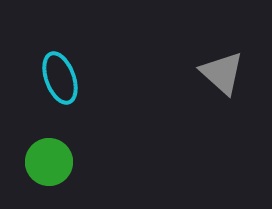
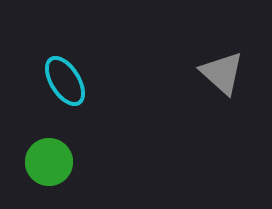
cyan ellipse: moved 5 px right, 3 px down; rotated 12 degrees counterclockwise
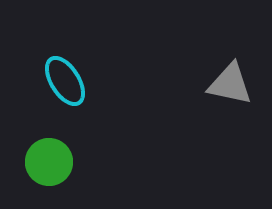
gray triangle: moved 8 px right, 11 px down; rotated 30 degrees counterclockwise
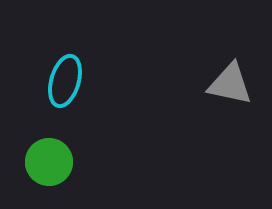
cyan ellipse: rotated 48 degrees clockwise
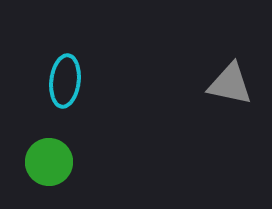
cyan ellipse: rotated 9 degrees counterclockwise
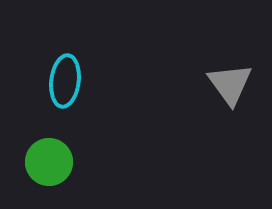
gray triangle: rotated 42 degrees clockwise
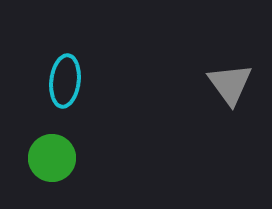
green circle: moved 3 px right, 4 px up
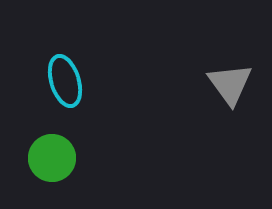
cyan ellipse: rotated 24 degrees counterclockwise
